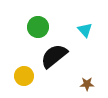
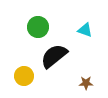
cyan triangle: rotated 28 degrees counterclockwise
brown star: moved 1 px left, 1 px up
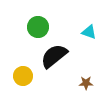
cyan triangle: moved 4 px right, 2 px down
yellow circle: moved 1 px left
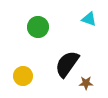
cyan triangle: moved 13 px up
black semicircle: moved 13 px right, 8 px down; rotated 16 degrees counterclockwise
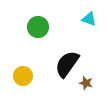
brown star: rotated 16 degrees clockwise
